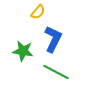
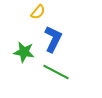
green star: moved 1 px right, 1 px down
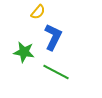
blue L-shape: moved 2 px up
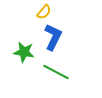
yellow semicircle: moved 6 px right
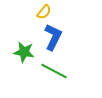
green line: moved 2 px left, 1 px up
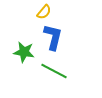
blue L-shape: rotated 12 degrees counterclockwise
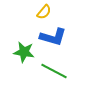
blue L-shape: rotated 92 degrees clockwise
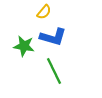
green star: moved 6 px up
green line: rotated 36 degrees clockwise
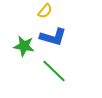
yellow semicircle: moved 1 px right, 1 px up
green line: rotated 20 degrees counterclockwise
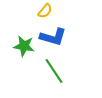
green line: rotated 12 degrees clockwise
